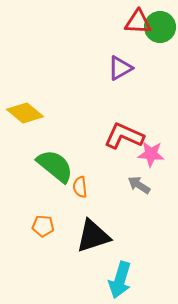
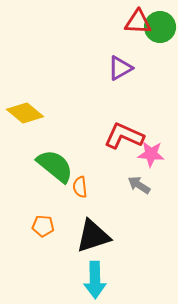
cyan arrow: moved 25 px left; rotated 18 degrees counterclockwise
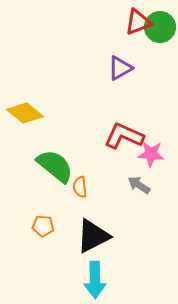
red triangle: rotated 24 degrees counterclockwise
black triangle: rotated 9 degrees counterclockwise
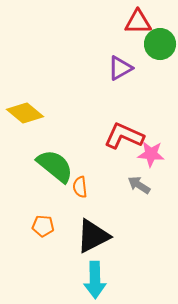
red triangle: rotated 20 degrees clockwise
green circle: moved 17 px down
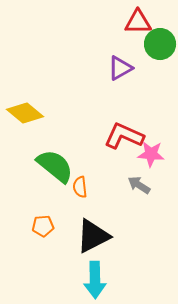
orange pentagon: rotated 10 degrees counterclockwise
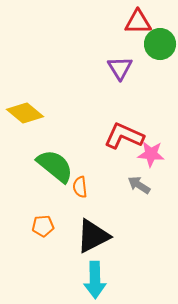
purple triangle: rotated 32 degrees counterclockwise
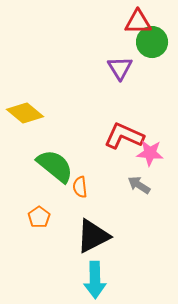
green circle: moved 8 px left, 2 px up
pink star: moved 1 px left, 1 px up
orange pentagon: moved 4 px left, 9 px up; rotated 30 degrees counterclockwise
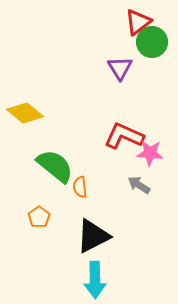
red triangle: rotated 36 degrees counterclockwise
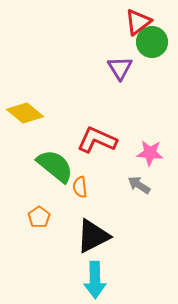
red L-shape: moved 27 px left, 4 px down
